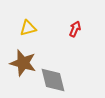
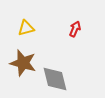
yellow triangle: moved 2 px left
gray diamond: moved 2 px right, 1 px up
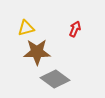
brown star: moved 14 px right, 11 px up; rotated 16 degrees counterclockwise
gray diamond: rotated 40 degrees counterclockwise
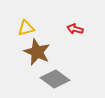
red arrow: rotated 98 degrees counterclockwise
brown star: rotated 24 degrees clockwise
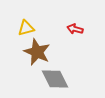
gray diamond: rotated 28 degrees clockwise
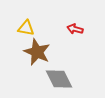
yellow triangle: rotated 24 degrees clockwise
gray diamond: moved 4 px right
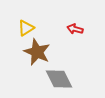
yellow triangle: rotated 42 degrees counterclockwise
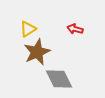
yellow triangle: moved 2 px right, 1 px down
brown star: rotated 24 degrees clockwise
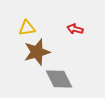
yellow triangle: moved 1 px left, 1 px up; rotated 24 degrees clockwise
brown star: rotated 8 degrees clockwise
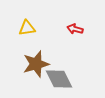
brown star: moved 1 px left, 12 px down
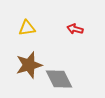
brown star: moved 7 px left, 1 px down
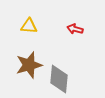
yellow triangle: moved 2 px right, 2 px up; rotated 12 degrees clockwise
gray diamond: rotated 32 degrees clockwise
